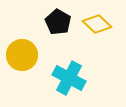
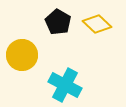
cyan cross: moved 4 px left, 7 px down
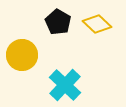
cyan cross: rotated 16 degrees clockwise
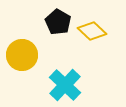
yellow diamond: moved 5 px left, 7 px down
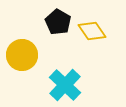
yellow diamond: rotated 12 degrees clockwise
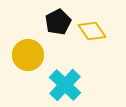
black pentagon: rotated 15 degrees clockwise
yellow circle: moved 6 px right
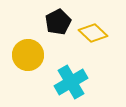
yellow diamond: moved 1 px right, 2 px down; rotated 12 degrees counterclockwise
cyan cross: moved 6 px right, 3 px up; rotated 16 degrees clockwise
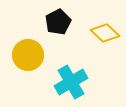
yellow diamond: moved 12 px right
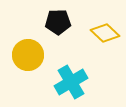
black pentagon: rotated 25 degrees clockwise
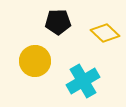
yellow circle: moved 7 px right, 6 px down
cyan cross: moved 12 px right, 1 px up
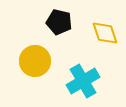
black pentagon: moved 1 px right; rotated 15 degrees clockwise
yellow diamond: rotated 28 degrees clockwise
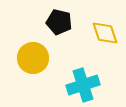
yellow circle: moved 2 px left, 3 px up
cyan cross: moved 4 px down; rotated 12 degrees clockwise
